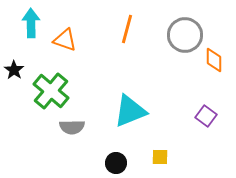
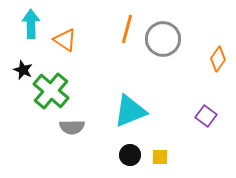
cyan arrow: moved 1 px down
gray circle: moved 22 px left, 4 px down
orange triangle: rotated 15 degrees clockwise
orange diamond: moved 4 px right, 1 px up; rotated 35 degrees clockwise
black star: moved 9 px right; rotated 12 degrees counterclockwise
black circle: moved 14 px right, 8 px up
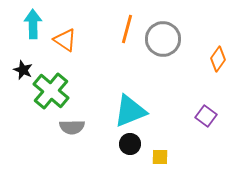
cyan arrow: moved 2 px right
black circle: moved 11 px up
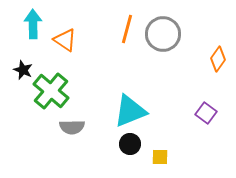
gray circle: moved 5 px up
purple square: moved 3 px up
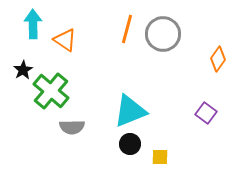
black star: rotated 18 degrees clockwise
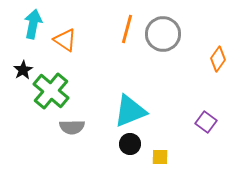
cyan arrow: rotated 12 degrees clockwise
purple square: moved 9 px down
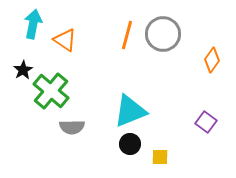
orange line: moved 6 px down
orange diamond: moved 6 px left, 1 px down
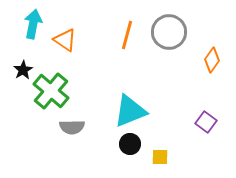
gray circle: moved 6 px right, 2 px up
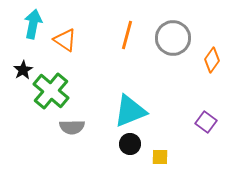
gray circle: moved 4 px right, 6 px down
